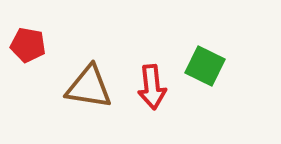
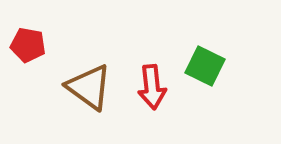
brown triangle: rotated 27 degrees clockwise
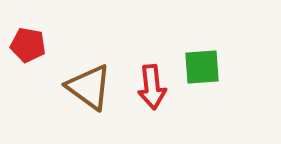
green square: moved 3 px left, 1 px down; rotated 30 degrees counterclockwise
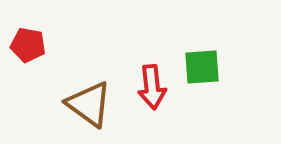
brown triangle: moved 17 px down
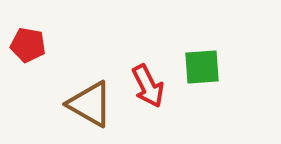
red arrow: moved 4 px left, 1 px up; rotated 21 degrees counterclockwise
brown triangle: moved 1 px right; rotated 6 degrees counterclockwise
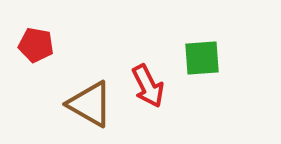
red pentagon: moved 8 px right
green square: moved 9 px up
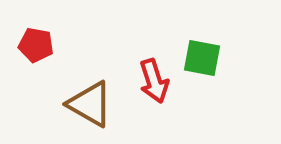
green square: rotated 15 degrees clockwise
red arrow: moved 6 px right, 5 px up; rotated 9 degrees clockwise
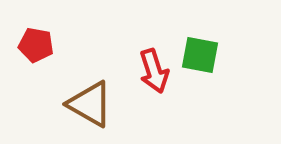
green square: moved 2 px left, 3 px up
red arrow: moved 10 px up
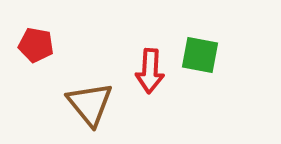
red arrow: moved 4 px left; rotated 21 degrees clockwise
brown triangle: rotated 21 degrees clockwise
